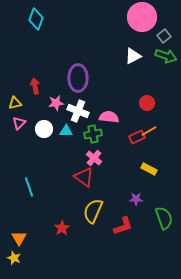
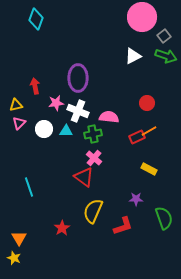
yellow triangle: moved 1 px right, 2 px down
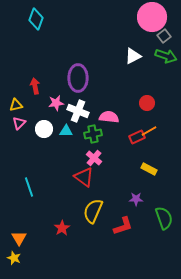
pink circle: moved 10 px right
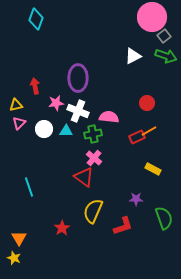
yellow rectangle: moved 4 px right
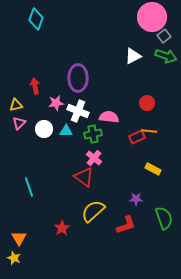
orange line: rotated 35 degrees clockwise
yellow semicircle: rotated 25 degrees clockwise
red L-shape: moved 3 px right, 1 px up
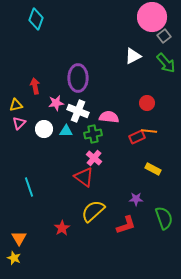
green arrow: moved 7 px down; rotated 30 degrees clockwise
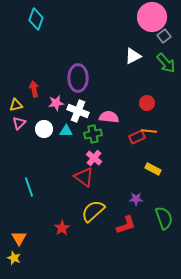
red arrow: moved 1 px left, 3 px down
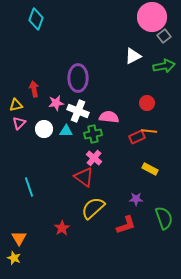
green arrow: moved 2 px left, 3 px down; rotated 60 degrees counterclockwise
yellow rectangle: moved 3 px left
yellow semicircle: moved 3 px up
